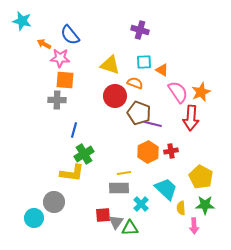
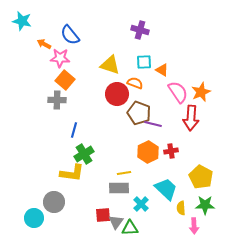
orange square: rotated 36 degrees clockwise
red circle: moved 2 px right, 2 px up
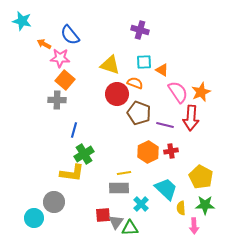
purple line: moved 12 px right, 1 px down
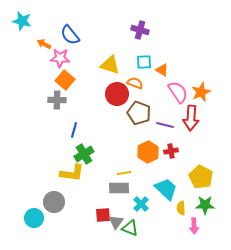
green triangle: rotated 24 degrees clockwise
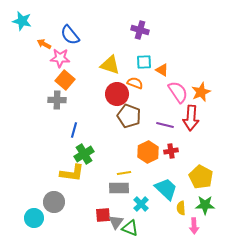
brown pentagon: moved 10 px left, 3 px down
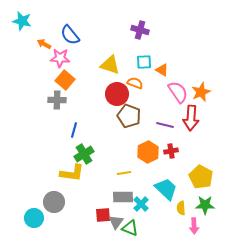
gray rectangle: moved 4 px right, 9 px down
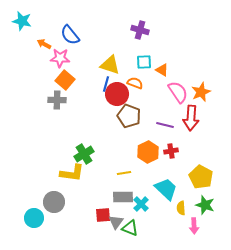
blue line: moved 32 px right, 46 px up
green star: rotated 18 degrees clockwise
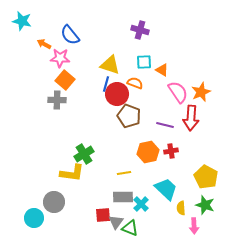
orange hexagon: rotated 15 degrees clockwise
yellow pentagon: moved 5 px right
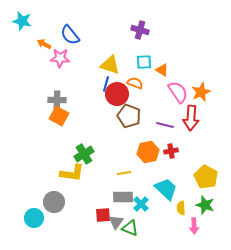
orange square: moved 6 px left, 36 px down; rotated 12 degrees counterclockwise
